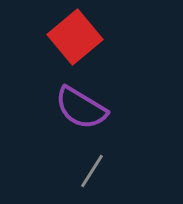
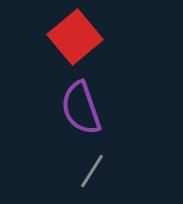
purple semicircle: rotated 40 degrees clockwise
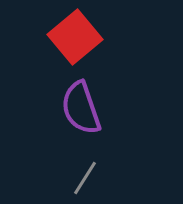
gray line: moved 7 px left, 7 px down
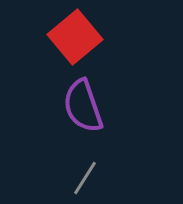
purple semicircle: moved 2 px right, 2 px up
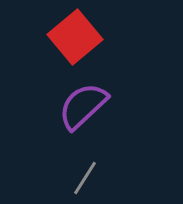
purple semicircle: rotated 66 degrees clockwise
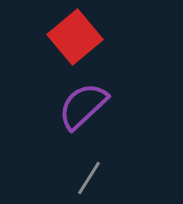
gray line: moved 4 px right
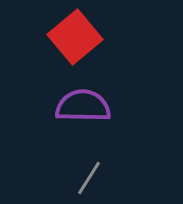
purple semicircle: rotated 44 degrees clockwise
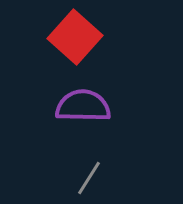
red square: rotated 8 degrees counterclockwise
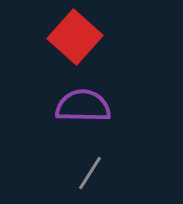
gray line: moved 1 px right, 5 px up
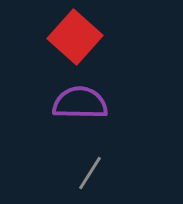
purple semicircle: moved 3 px left, 3 px up
